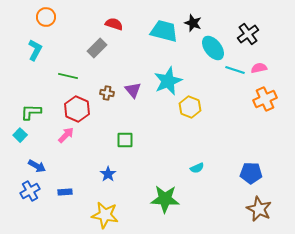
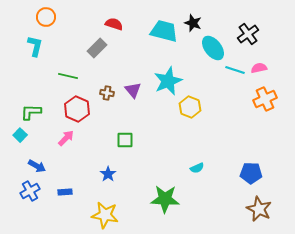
cyan L-shape: moved 4 px up; rotated 15 degrees counterclockwise
pink arrow: moved 3 px down
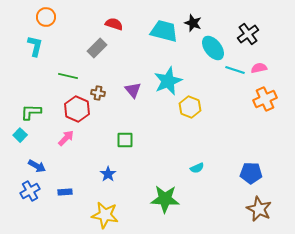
brown cross: moved 9 px left
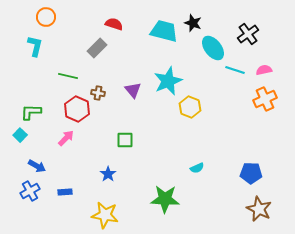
pink semicircle: moved 5 px right, 2 px down
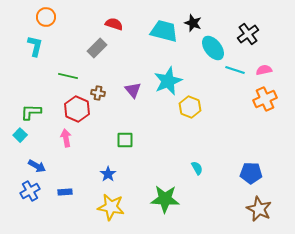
pink arrow: rotated 54 degrees counterclockwise
cyan semicircle: rotated 96 degrees counterclockwise
yellow star: moved 6 px right, 8 px up
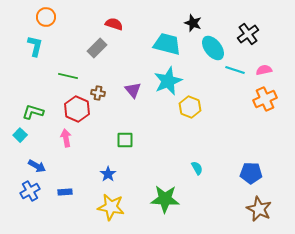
cyan trapezoid: moved 3 px right, 13 px down
green L-shape: moved 2 px right; rotated 15 degrees clockwise
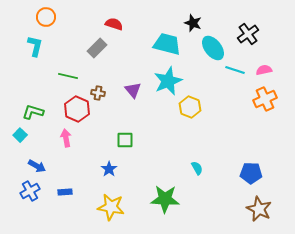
blue star: moved 1 px right, 5 px up
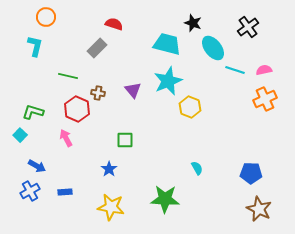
black cross: moved 7 px up
pink arrow: rotated 18 degrees counterclockwise
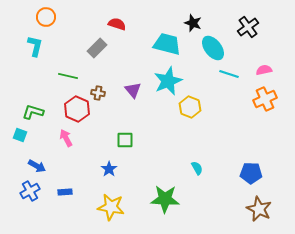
red semicircle: moved 3 px right
cyan line: moved 6 px left, 4 px down
cyan square: rotated 24 degrees counterclockwise
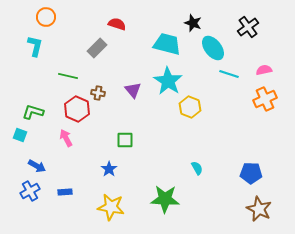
cyan star: rotated 16 degrees counterclockwise
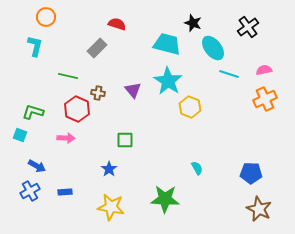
pink arrow: rotated 120 degrees clockwise
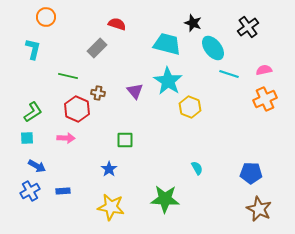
cyan L-shape: moved 2 px left, 3 px down
purple triangle: moved 2 px right, 1 px down
green L-shape: rotated 130 degrees clockwise
cyan square: moved 7 px right, 3 px down; rotated 24 degrees counterclockwise
blue rectangle: moved 2 px left, 1 px up
